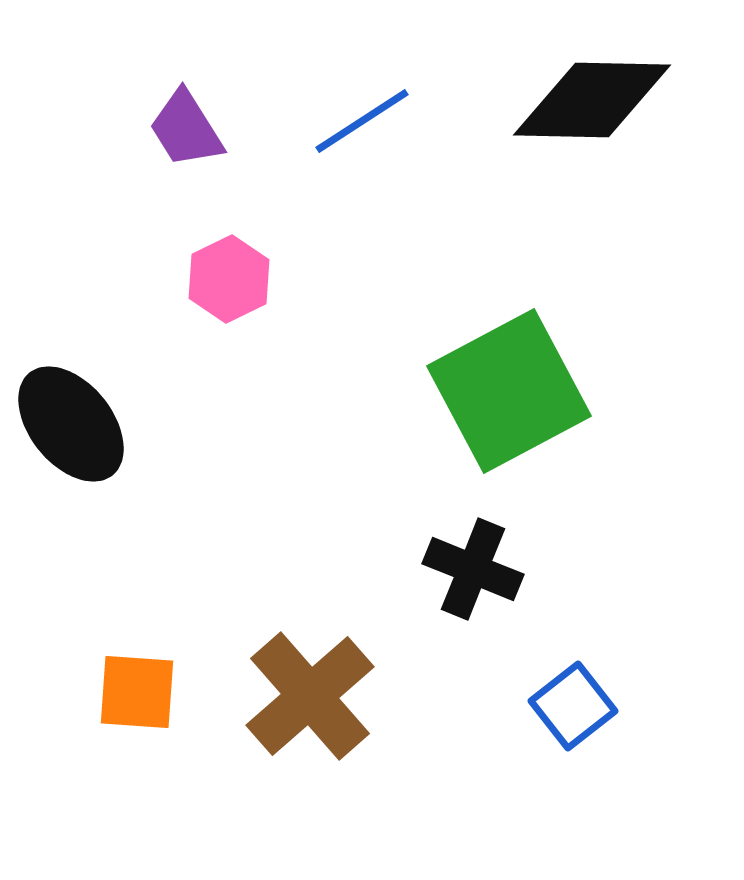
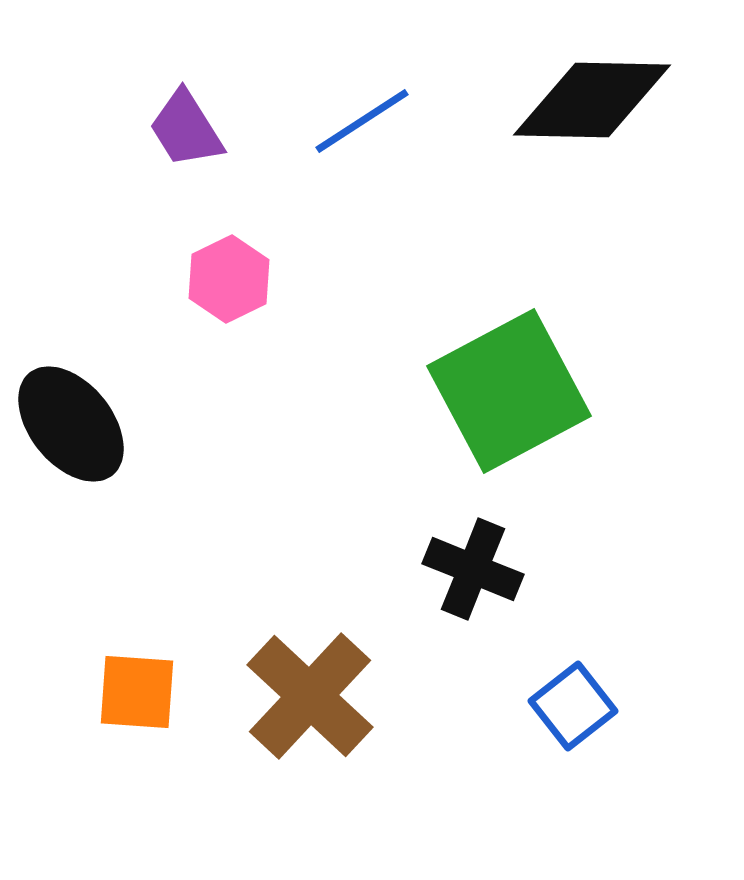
brown cross: rotated 6 degrees counterclockwise
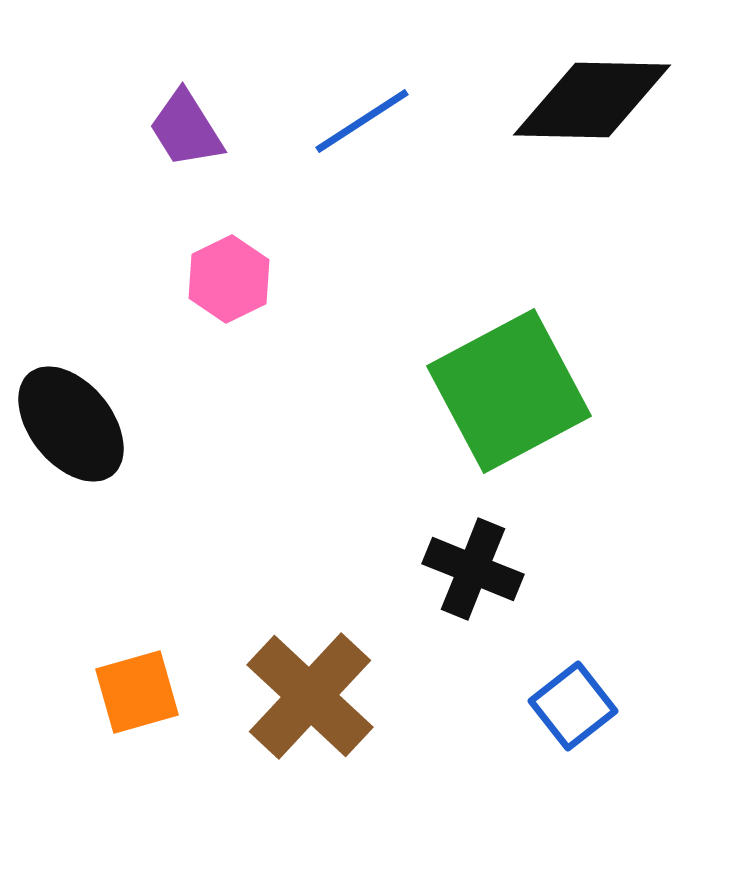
orange square: rotated 20 degrees counterclockwise
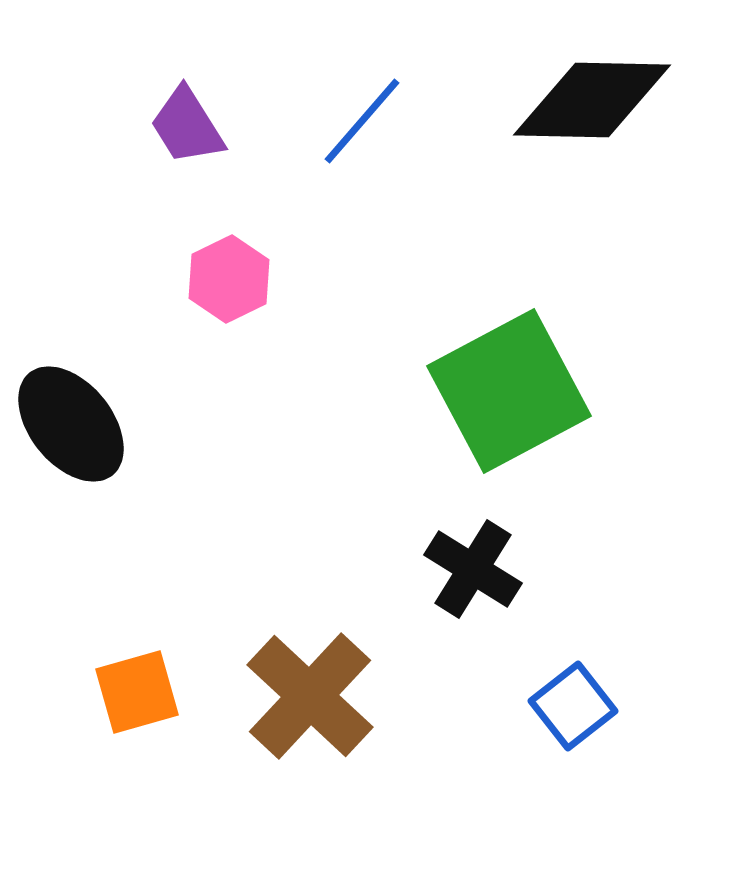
blue line: rotated 16 degrees counterclockwise
purple trapezoid: moved 1 px right, 3 px up
black cross: rotated 10 degrees clockwise
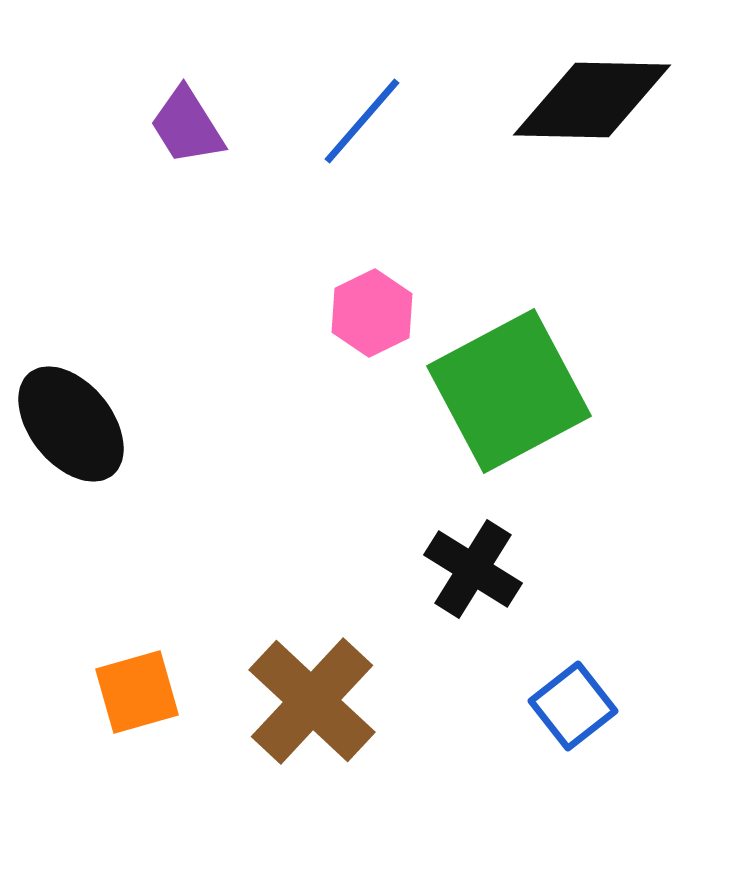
pink hexagon: moved 143 px right, 34 px down
brown cross: moved 2 px right, 5 px down
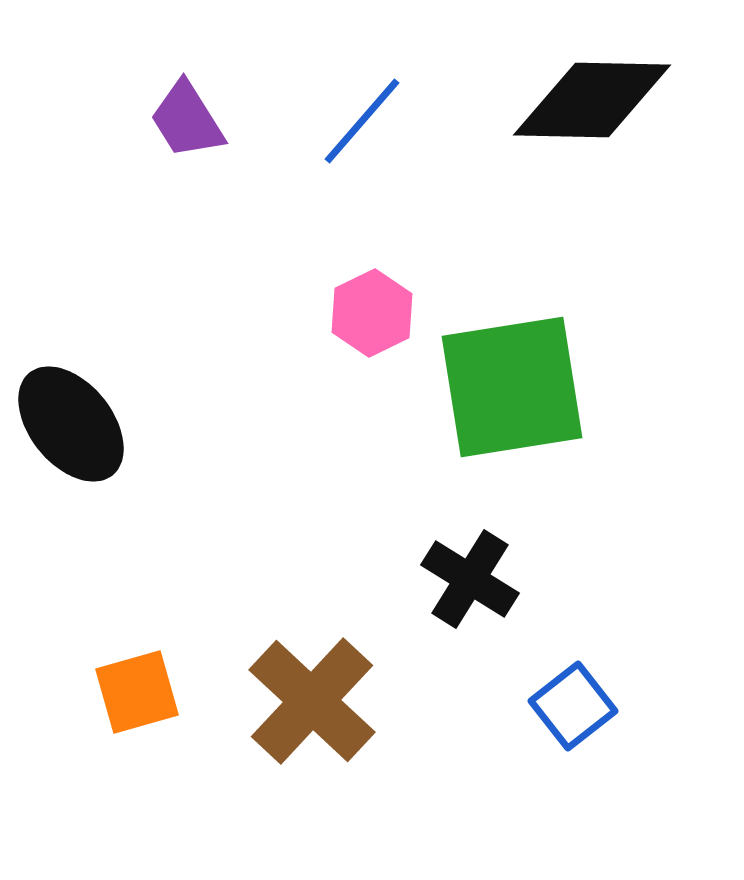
purple trapezoid: moved 6 px up
green square: moved 3 px right, 4 px up; rotated 19 degrees clockwise
black cross: moved 3 px left, 10 px down
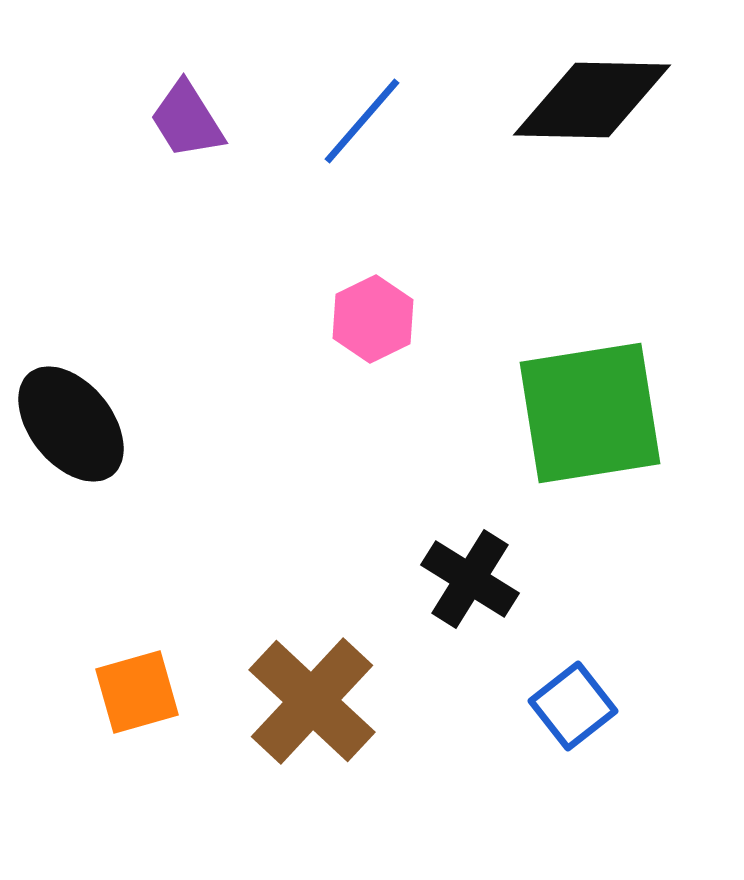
pink hexagon: moved 1 px right, 6 px down
green square: moved 78 px right, 26 px down
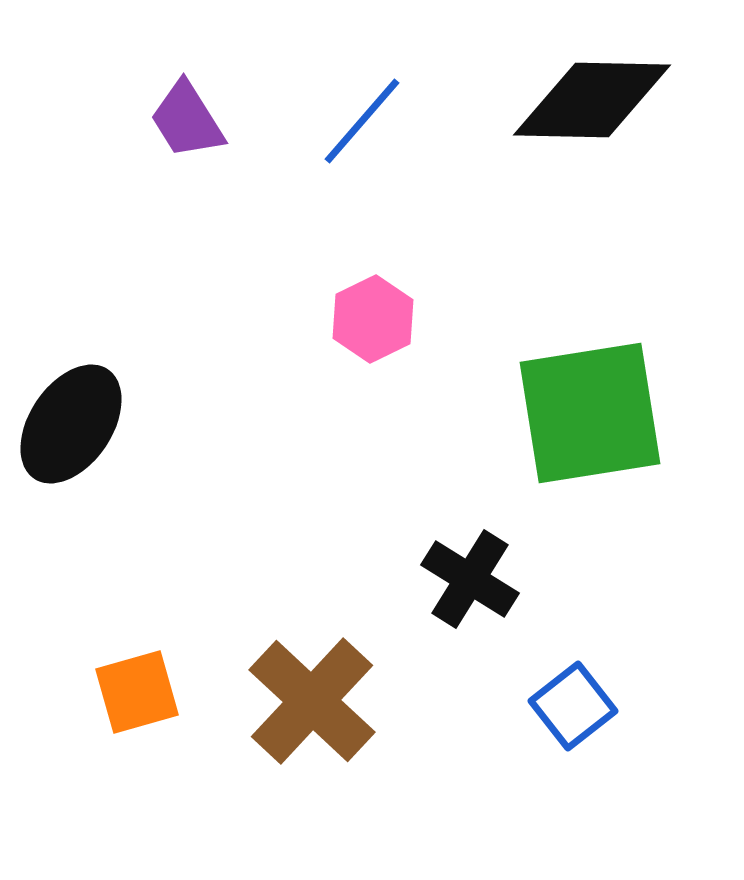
black ellipse: rotated 73 degrees clockwise
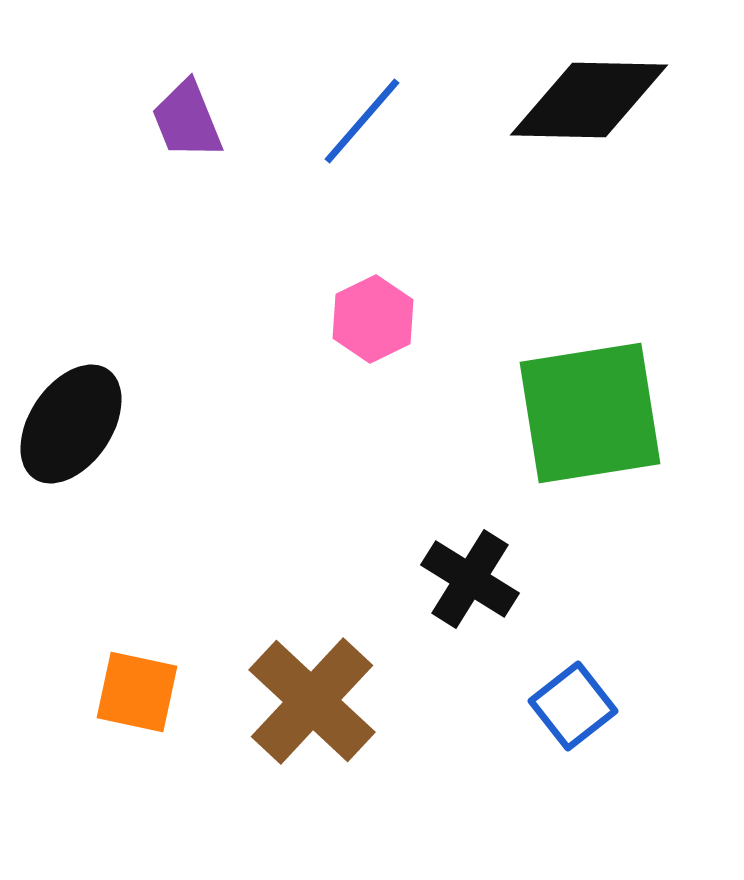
black diamond: moved 3 px left
purple trapezoid: rotated 10 degrees clockwise
orange square: rotated 28 degrees clockwise
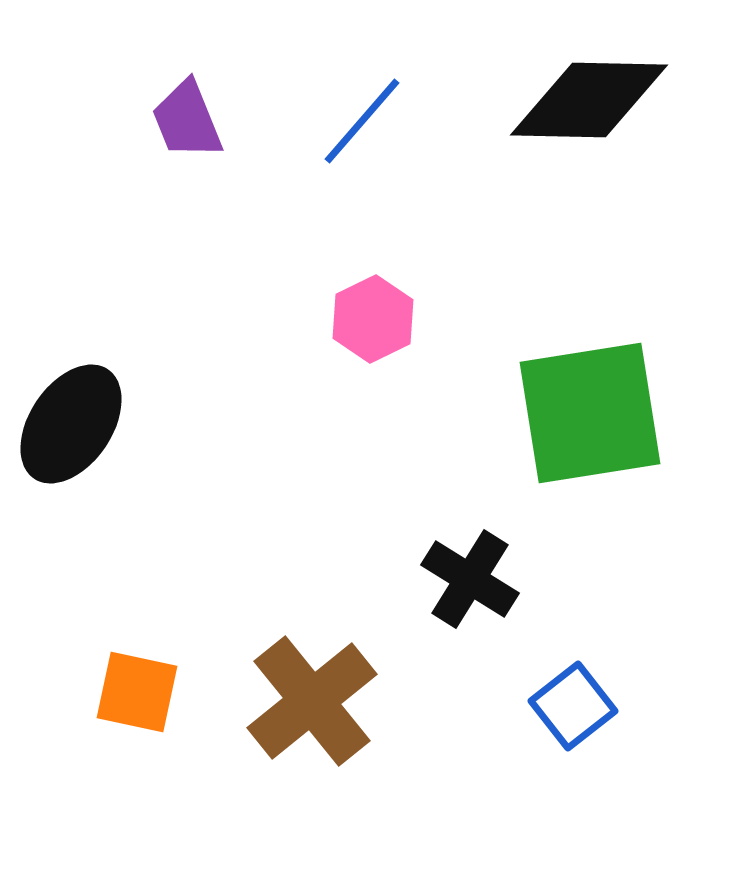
brown cross: rotated 8 degrees clockwise
